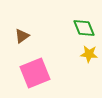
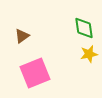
green diamond: rotated 15 degrees clockwise
yellow star: rotated 18 degrees counterclockwise
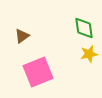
pink square: moved 3 px right, 1 px up
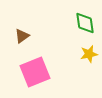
green diamond: moved 1 px right, 5 px up
pink square: moved 3 px left
